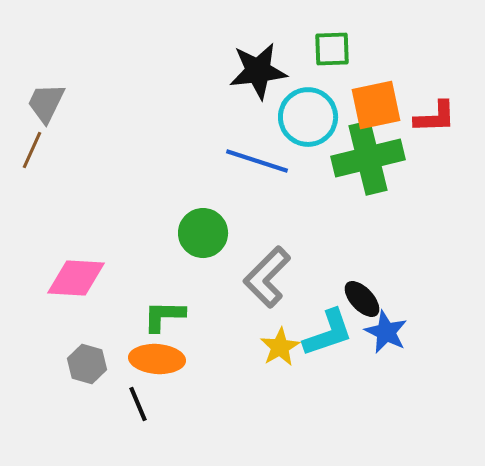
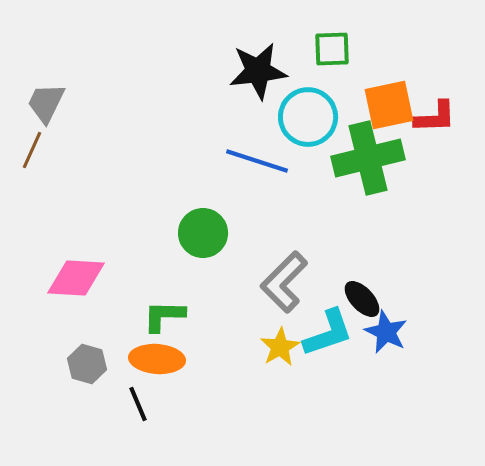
orange square: moved 13 px right
gray L-shape: moved 17 px right, 5 px down
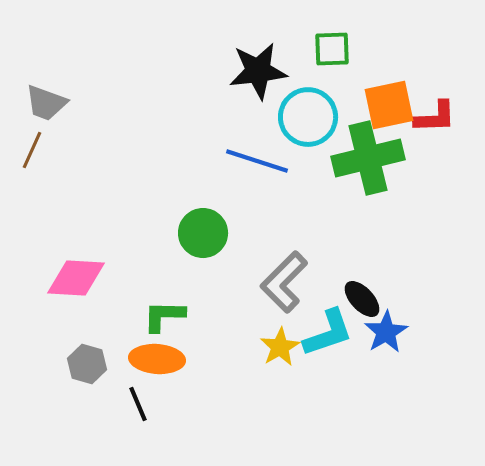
gray trapezoid: rotated 96 degrees counterclockwise
blue star: rotated 15 degrees clockwise
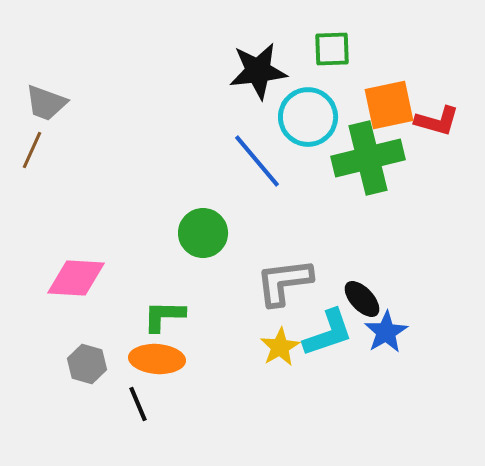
red L-shape: moved 2 px right, 4 px down; rotated 18 degrees clockwise
blue line: rotated 32 degrees clockwise
gray L-shape: rotated 38 degrees clockwise
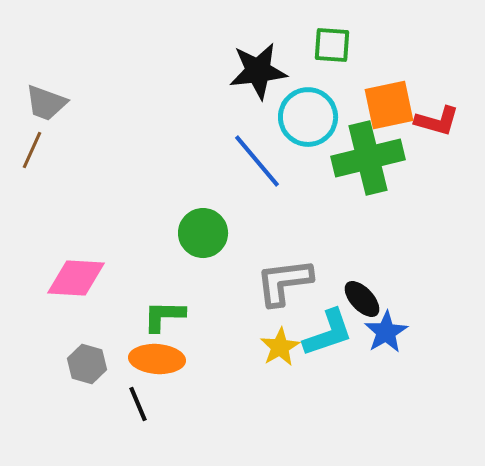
green square: moved 4 px up; rotated 6 degrees clockwise
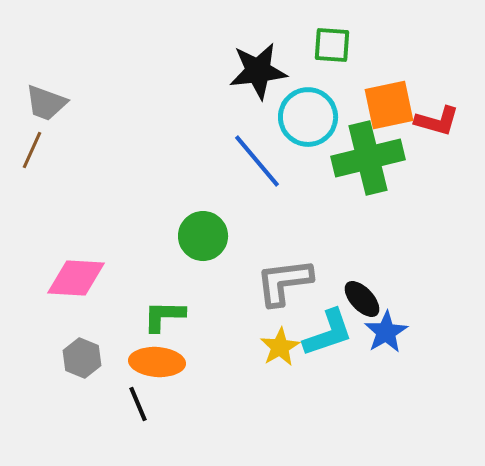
green circle: moved 3 px down
orange ellipse: moved 3 px down
gray hexagon: moved 5 px left, 6 px up; rotated 6 degrees clockwise
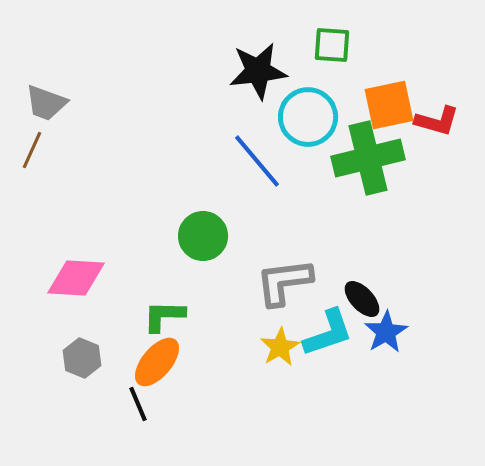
orange ellipse: rotated 54 degrees counterclockwise
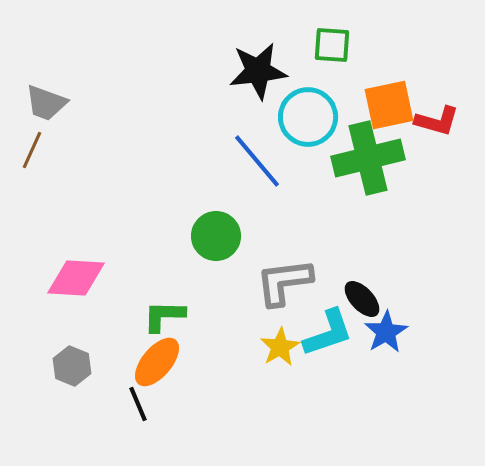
green circle: moved 13 px right
gray hexagon: moved 10 px left, 8 px down
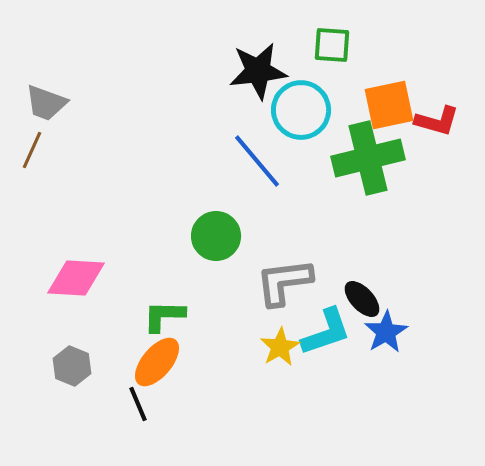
cyan circle: moved 7 px left, 7 px up
cyan L-shape: moved 2 px left, 1 px up
